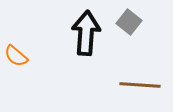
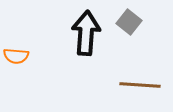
orange semicircle: rotated 35 degrees counterclockwise
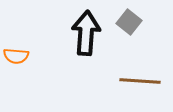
brown line: moved 4 px up
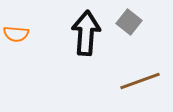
orange semicircle: moved 22 px up
brown line: rotated 24 degrees counterclockwise
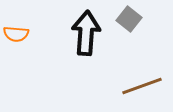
gray square: moved 3 px up
brown line: moved 2 px right, 5 px down
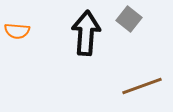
orange semicircle: moved 1 px right, 3 px up
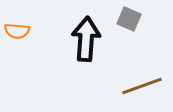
gray square: rotated 15 degrees counterclockwise
black arrow: moved 6 px down
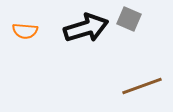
orange semicircle: moved 8 px right
black arrow: moved 11 px up; rotated 69 degrees clockwise
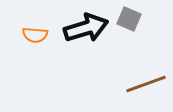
orange semicircle: moved 10 px right, 4 px down
brown line: moved 4 px right, 2 px up
